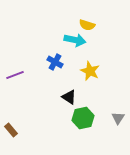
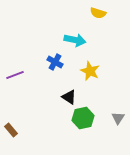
yellow semicircle: moved 11 px right, 12 px up
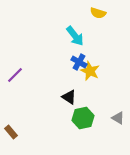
cyan arrow: moved 4 px up; rotated 40 degrees clockwise
blue cross: moved 24 px right
purple line: rotated 24 degrees counterclockwise
gray triangle: rotated 32 degrees counterclockwise
brown rectangle: moved 2 px down
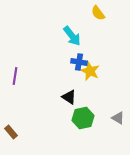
yellow semicircle: rotated 35 degrees clockwise
cyan arrow: moved 3 px left
blue cross: rotated 21 degrees counterclockwise
purple line: moved 1 px down; rotated 36 degrees counterclockwise
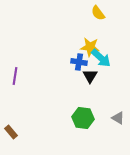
cyan arrow: moved 29 px right, 22 px down; rotated 10 degrees counterclockwise
yellow star: moved 24 px up; rotated 18 degrees counterclockwise
black triangle: moved 21 px right, 21 px up; rotated 28 degrees clockwise
green hexagon: rotated 20 degrees clockwise
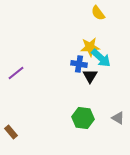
yellow star: rotated 12 degrees counterclockwise
blue cross: moved 2 px down
purple line: moved 1 px right, 3 px up; rotated 42 degrees clockwise
